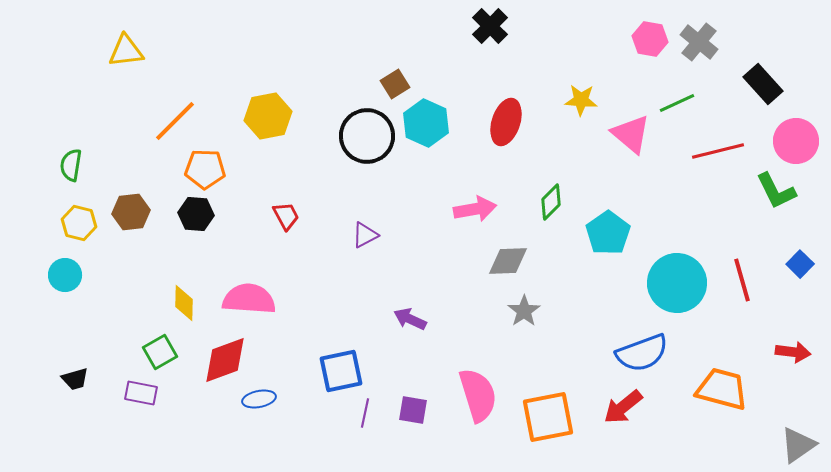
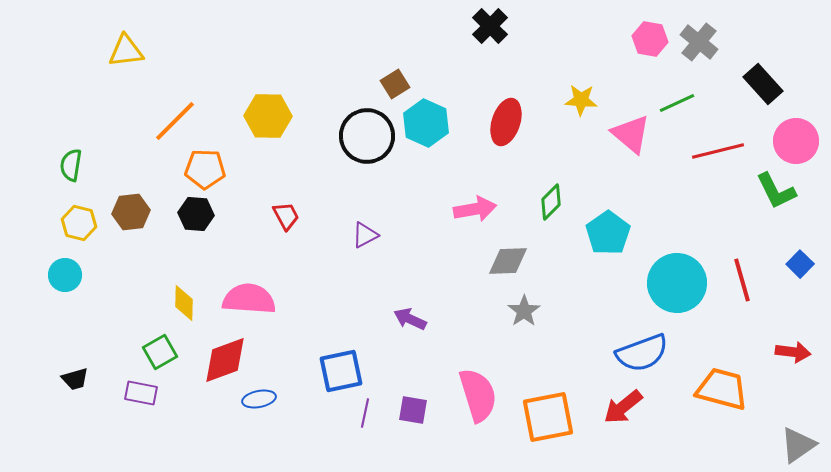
yellow hexagon at (268, 116): rotated 12 degrees clockwise
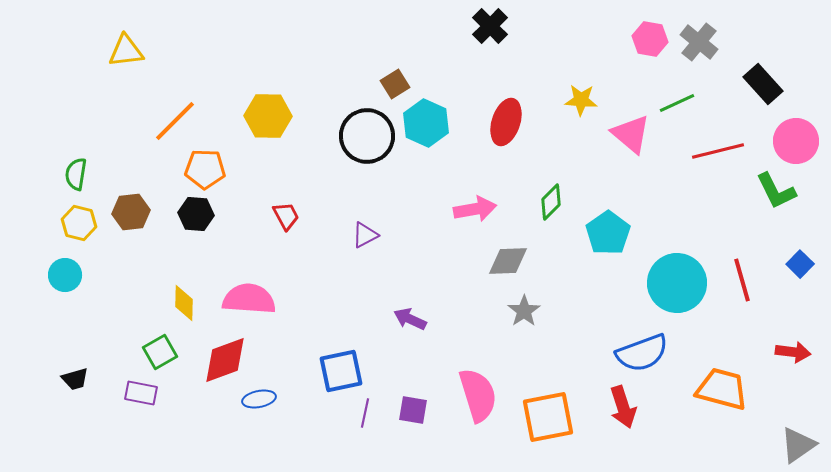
green semicircle at (71, 165): moved 5 px right, 9 px down
red arrow at (623, 407): rotated 69 degrees counterclockwise
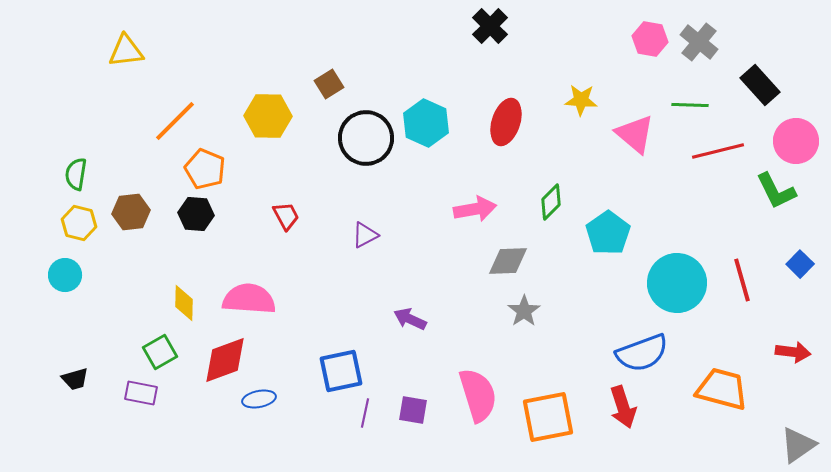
brown square at (395, 84): moved 66 px left
black rectangle at (763, 84): moved 3 px left, 1 px down
green line at (677, 103): moved 13 px right, 2 px down; rotated 27 degrees clockwise
pink triangle at (631, 134): moved 4 px right
black circle at (367, 136): moved 1 px left, 2 px down
orange pentagon at (205, 169): rotated 21 degrees clockwise
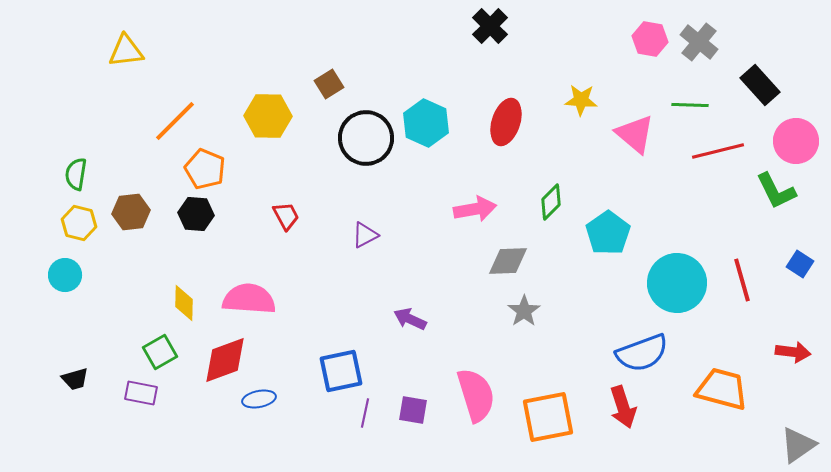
blue square at (800, 264): rotated 12 degrees counterclockwise
pink semicircle at (478, 395): moved 2 px left
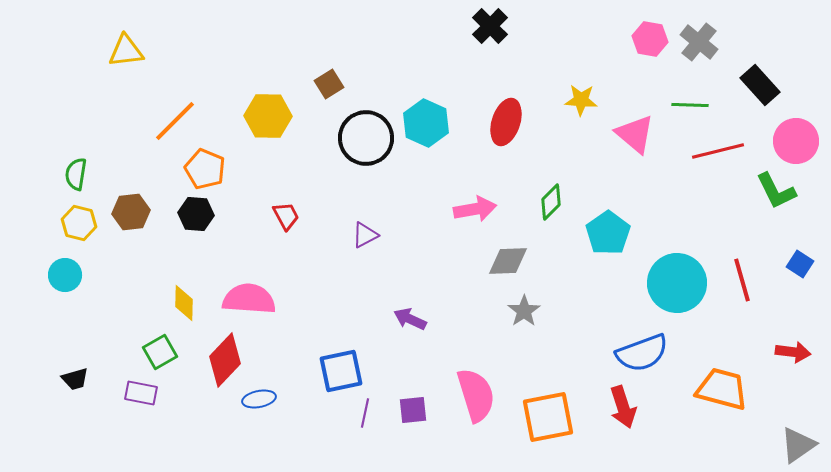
red diamond at (225, 360): rotated 26 degrees counterclockwise
purple square at (413, 410): rotated 16 degrees counterclockwise
